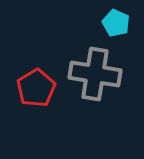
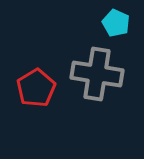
gray cross: moved 2 px right
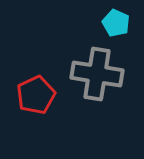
red pentagon: moved 7 px down; rotated 6 degrees clockwise
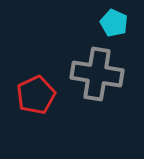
cyan pentagon: moved 2 px left
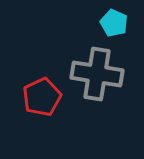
red pentagon: moved 6 px right, 2 px down
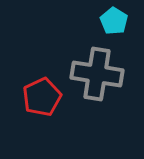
cyan pentagon: moved 2 px up; rotated 8 degrees clockwise
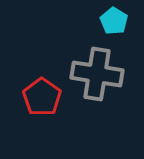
red pentagon: rotated 12 degrees counterclockwise
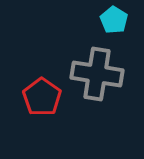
cyan pentagon: moved 1 px up
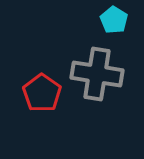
red pentagon: moved 4 px up
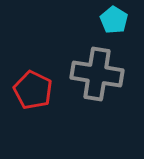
red pentagon: moved 9 px left, 3 px up; rotated 9 degrees counterclockwise
